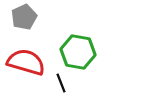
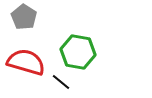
gray pentagon: rotated 15 degrees counterclockwise
black line: moved 1 px up; rotated 30 degrees counterclockwise
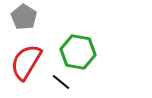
red semicircle: rotated 75 degrees counterclockwise
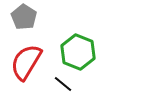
green hexagon: rotated 12 degrees clockwise
black line: moved 2 px right, 2 px down
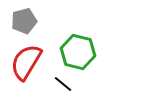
gray pentagon: moved 4 px down; rotated 25 degrees clockwise
green hexagon: rotated 8 degrees counterclockwise
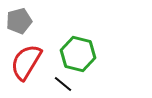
gray pentagon: moved 5 px left
green hexagon: moved 2 px down
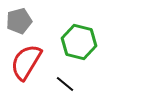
green hexagon: moved 1 px right, 12 px up
black line: moved 2 px right
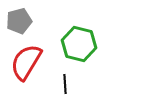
green hexagon: moved 2 px down
black line: rotated 48 degrees clockwise
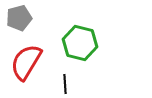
gray pentagon: moved 3 px up
green hexagon: moved 1 px right, 1 px up
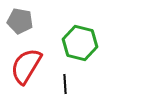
gray pentagon: moved 1 px right, 3 px down; rotated 25 degrees clockwise
red semicircle: moved 4 px down
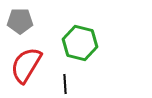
gray pentagon: rotated 10 degrees counterclockwise
red semicircle: moved 1 px up
